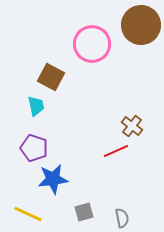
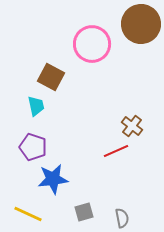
brown circle: moved 1 px up
purple pentagon: moved 1 px left, 1 px up
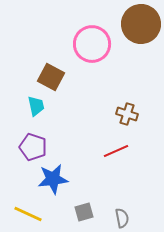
brown cross: moved 5 px left, 12 px up; rotated 20 degrees counterclockwise
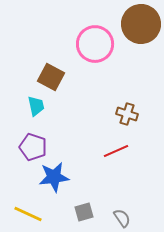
pink circle: moved 3 px right
blue star: moved 1 px right, 2 px up
gray semicircle: rotated 24 degrees counterclockwise
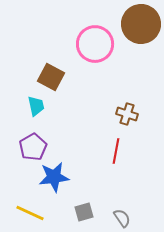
purple pentagon: rotated 24 degrees clockwise
red line: rotated 55 degrees counterclockwise
yellow line: moved 2 px right, 1 px up
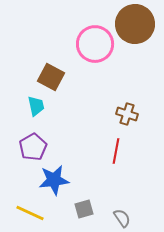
brown circle: moved 6 px left
blue star: moved 3 px down
gray square: moved 3 px up
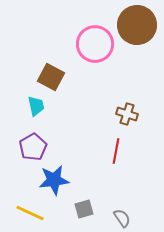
brown circle: moved 2 px right, 1 px down
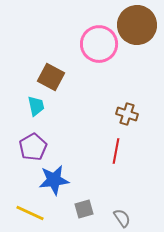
pink circle: moved 4 px right
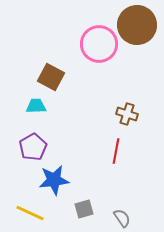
cyan trapezoid: rotated 80 degrees counterclockwise
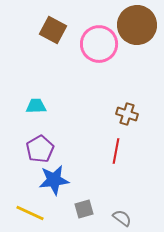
brown square: moved 2 px right, 47 px up
purple pentagon: moved 7 px right, 2 px down
gray semicircle: rotated 18 degrees counterclockwise
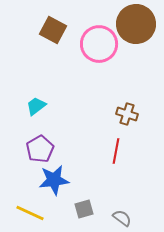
brown circle: moved 1 px left, 1 px up
cyan trapezoid: rotated 35 degrees counterclockwise
